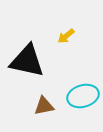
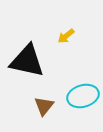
brown triangle: rotated 40 degrees counterclockwise
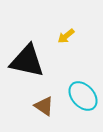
cyan ellipse: rotated 64 degrees clockwise
brown triangle: rotated 35 degrees counterclockwise
